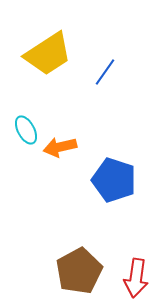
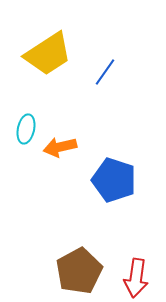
cyan ellipse: moved 1 px up; rotated 40 degrees clockwise
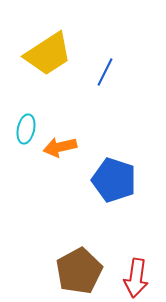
blue line: rotated 8 degrees counterclockwise
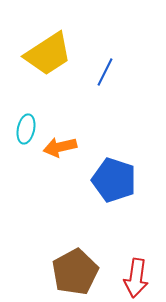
brown pentagon: moved 4 px left, 1 px down
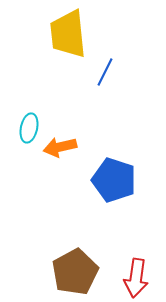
yellow trapezoid: moved 20 px right, 20 px up; rotated 117 degrees clockwise
cyan ellipse: moved 3 px right, 1 px up
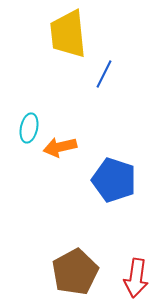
blue line: moved 1 px left, 2 px down
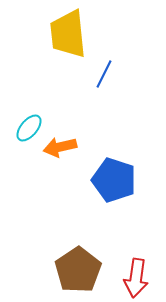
cyan ellipse: rotated 28 degrees clockwise
brown pentagon: moved 3 px right, 2 px up; rotated 6 degrees counterclockwise
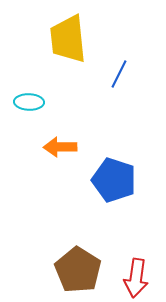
yellow trapezoid: moved 5 px down
blue line: moved 15 px right
cyan ellipse: moved 26 px up; rotated 52 degrees clockwise
orange arrow: rotated 12 degrees clockwise
brown pentagon: rotated 6 degrees counterclockwise
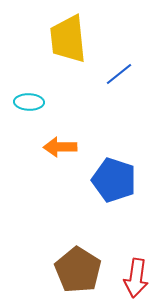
blue line: rotated 24 degrees clockwise
